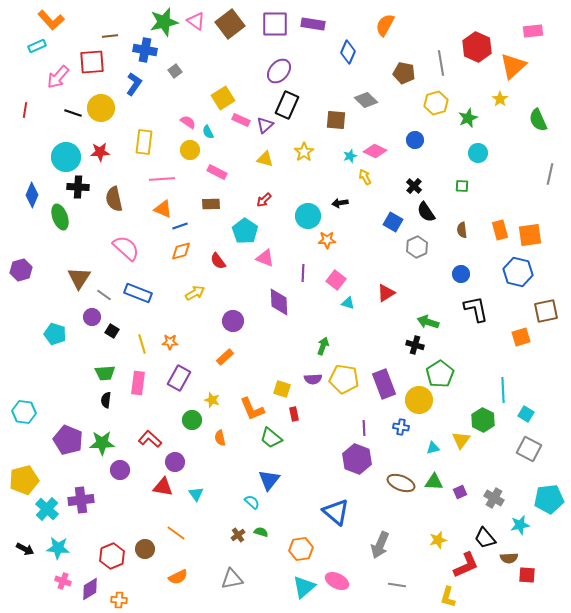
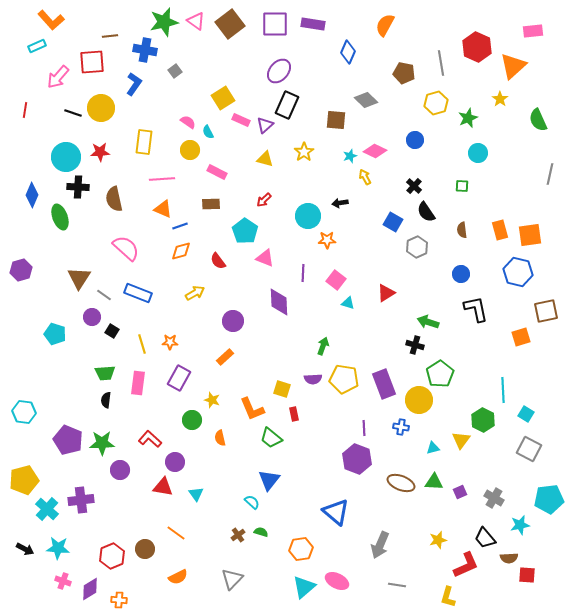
gray triangle at (232, 579): rotated 35 degrees counterclockwise
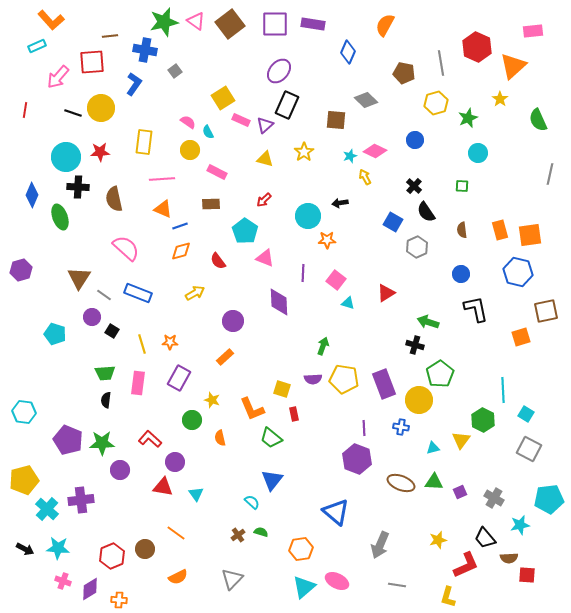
blue triangle at (269, 480): moved 3 px right
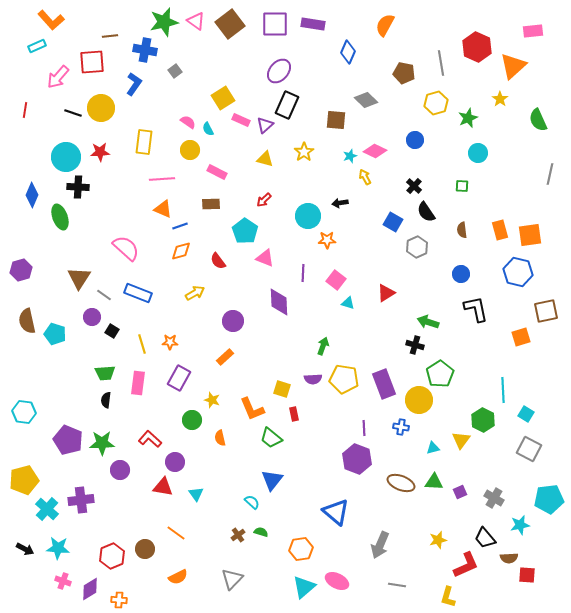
cyan semicircle at (208, 132): moved 3 px up
brown semicircle at (114, 199): moved 87 px left, 122 px down
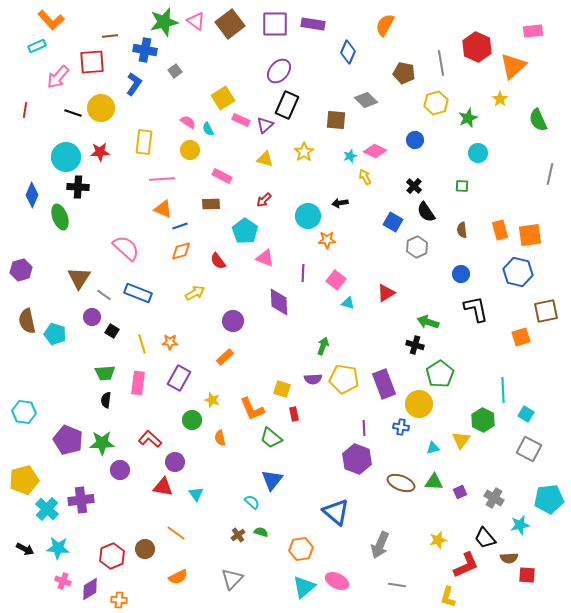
pink rectangle at (217, 172): moved 5 px right, 4 px down
yellow circle at (419, 400): moved 4 px down
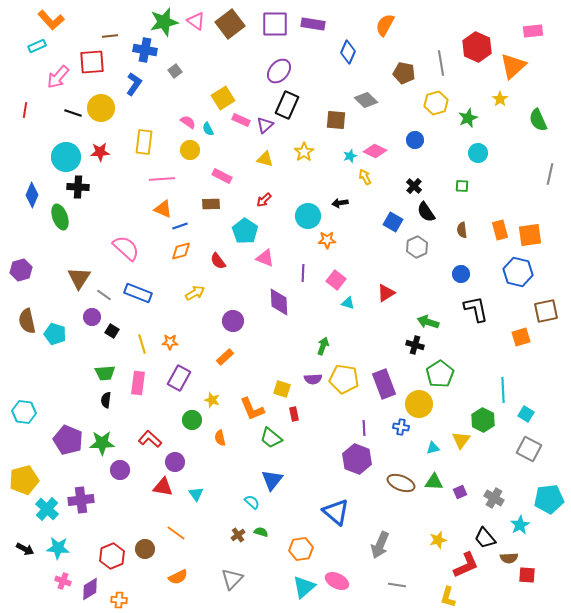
cyan star at (520, 525): rotated 18 degrees counterclockwise
